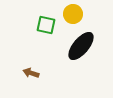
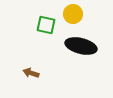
black ellipse: rotated 64 degrees clockwise
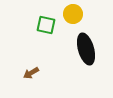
black ellipse: moved 5 px right, 3 px down; rotated 60 degrees clockwise
brown arrow: rotated 49 degrees counterclockwise
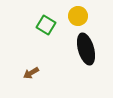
yellow circle: moved 5 px right, 2 px down
green square: rotated 18 degrees clockwise
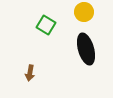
yellow circle: moved 6 px right, 4 px up
brown arrow: moved 1 px left; rotated 49 degrees counterclockwise
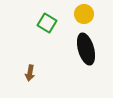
yellow circle: moved 2 px down
green square: moved 1 px right, 2 px up
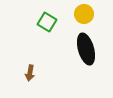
green square: moved 1 px up
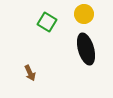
brown arrow: rotated 35 degrees counterclockwise
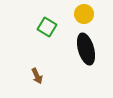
green square: moved 5 px down
brown arrow: moved 7 px right, 3 px down
